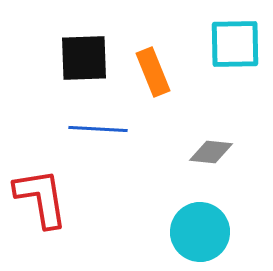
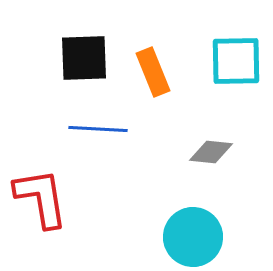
cyan square: moved 1 px right, 17 px down
cyan circle: moved 7 px left, 5 px down
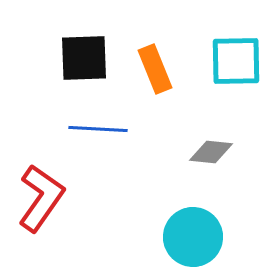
orange rectangle: moved 2 px right, 3 px up
red L-shape: rotated 44 degrees clockwise
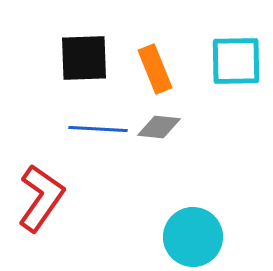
gray diamond: moved 52 px left, 25 px up
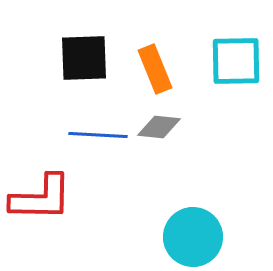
blue line: moved 6 px down
red L-shape: rotated 56 degrees clockwise
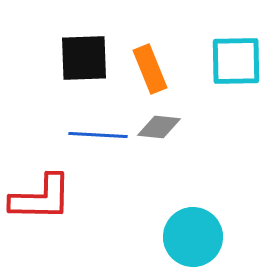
orange rectangle: moved 5 px left
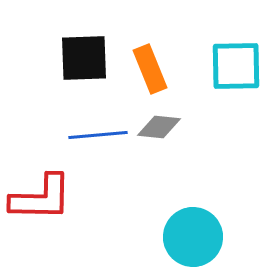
cyan square: moved 5 px down
blue line: rotated 8 degrees counterclockwise
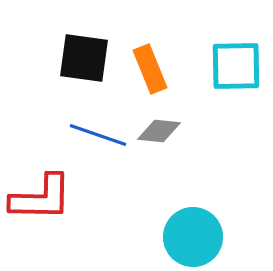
black square: rotated 10 degrees clockwise
gray diamond: moved 4 px down
blue line: rotated 24 degrees clockwise
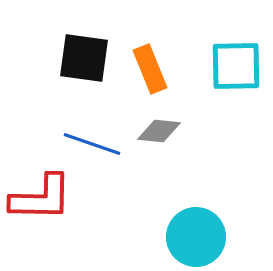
blue line: moved 6 px left, 9 px down
cyan circle: moved 3 px right
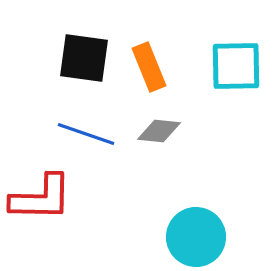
orange rectangle: moved 1 px left, 2 px up
blue line: moved 6 px left, 10 px up
